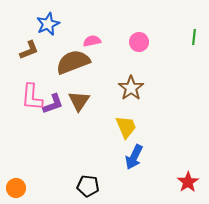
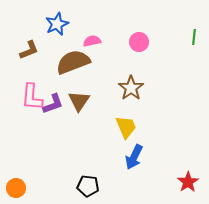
blue star: moved 9 px right
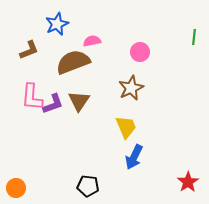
pink circle: moved 1 px right, 10 px down
brown star: rotated 10 degrees clockwise
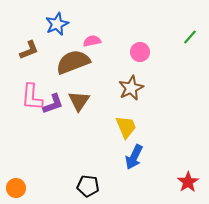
green line: moved 4 px left; rotated 35 degrees clockwise
